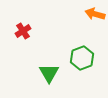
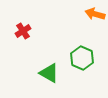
green hexagon: rotated 15 degrees counterclockwise
green triangle: rotated 30 degrees counterclockwise
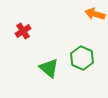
green triangle: moved 5 px up; rotated 10 degrees clockwise
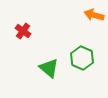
orange arrow: moved 1 px left, 1 px down
red cross: rotated 21 degrees counterclockwise
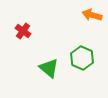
orange arrow: moved 2 px left
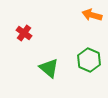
red cross: moved 1 px right, 2 px down
green hexagon: moved 7 px right, 2 px down
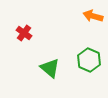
orange arrow: moved 1 px right, 1 px down
green triangle: moved 1 px right
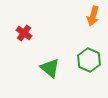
orange arrow: rotated 90 degrees counterclockwise
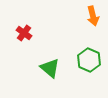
orange arrow: rotated 30 degrees counterclockwise
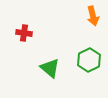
red cross: rotated 28 degrees counterclockwise
green hexagon: rotated 10 degrees clockwise
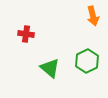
red cross: moved 2 px right, 1 px down
green hexagon: moved 2 px left, 1 px down
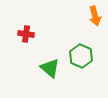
orange arrow: moved 2 px right
green hexagon: moved 6 px left, 5 px up; rotated 10 degrees counterclockwise
